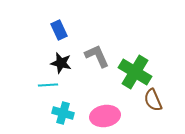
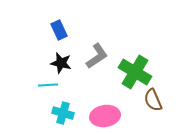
gray L-shape: rotated 80 degrees clockwise
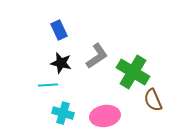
green cross: moved 2 px left
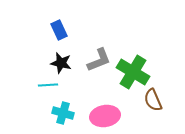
gray L-shape: moved 2 px right, 4 px down; rotated 12 degrees clockwise
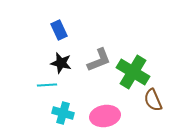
cyan line: moved 1 px left
